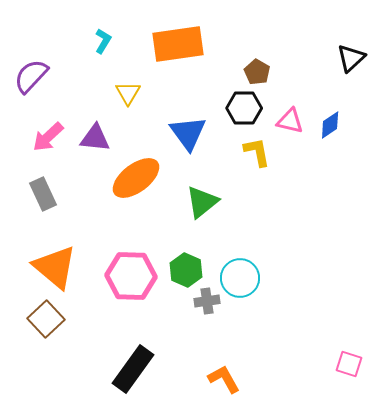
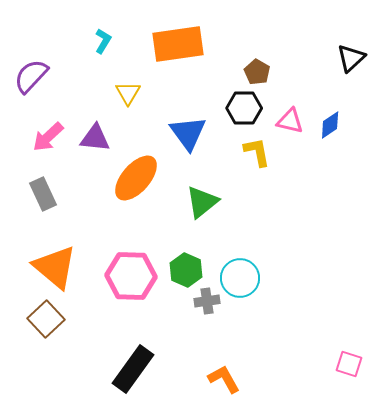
orange ellipse: rotated 12 degrees counterclockwise
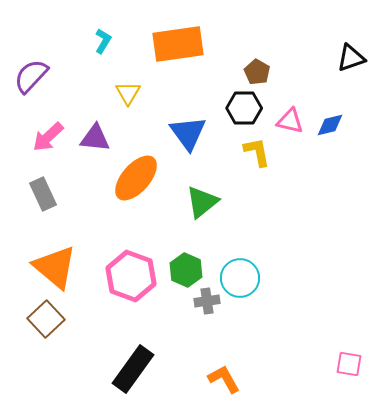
black triangle: rotated 24 degrees clockwise
blue diamond: rotated 20 degrees clockwise
pink hexagon: rotated 18 degrees clockwise
pink square: rotated 8 degrees counterclockwise
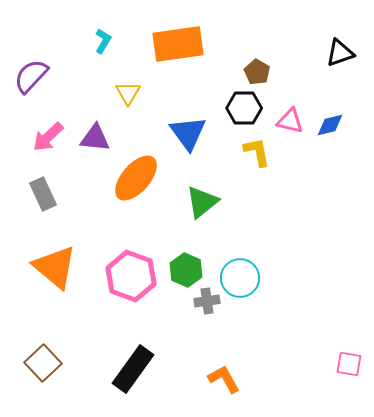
black triangle: moved 11 px left, 5 px up
brown square: moved 3 px left, 44 px down
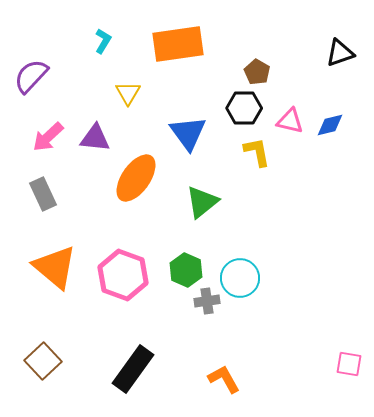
orange ellipse: rotated 6 degrees counterclockwise
pink hexagon: moved 8 px left, 1 px up
brown square: moved 2 px up
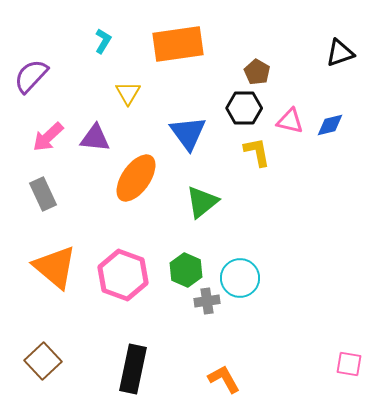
black rectangle: rotated 24 degrees counterclockwise
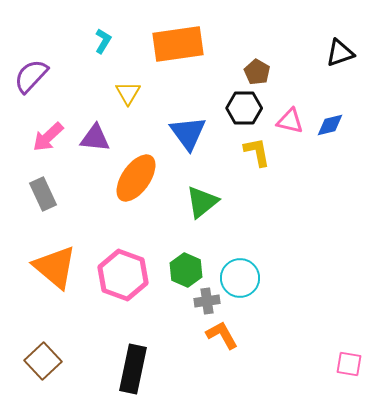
orange L-shape: moved 2 px left, 44 px up
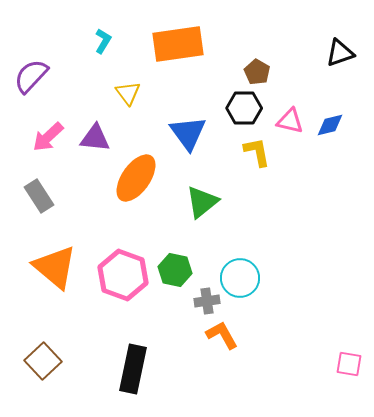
yellow triangle: rotated 8 degrees counterclockwise
gray rectangle: moved 4 px left, 2 px down; rotated 8 degrees counterclockwise
green hexagon: moved 11 px left; rotated 12 degrees counterclockwise
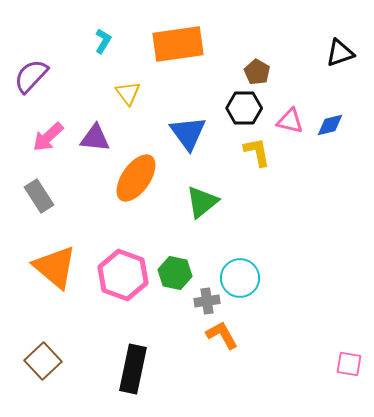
green hexagon: moved 3 px down
